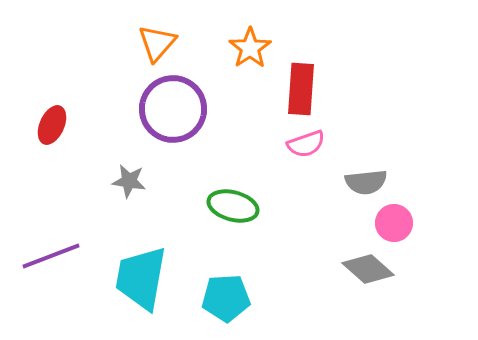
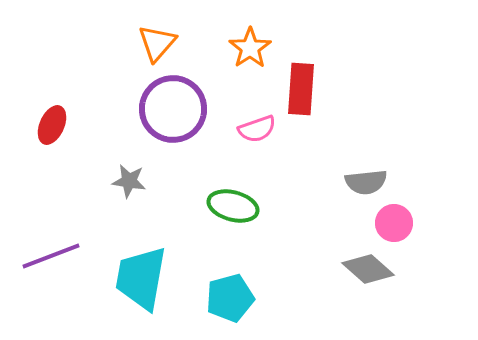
pink semicircle: moved 49 px left, 15 px up
cyan pentagon: moved 4 px right; rotated 12 degrees counterclockwise
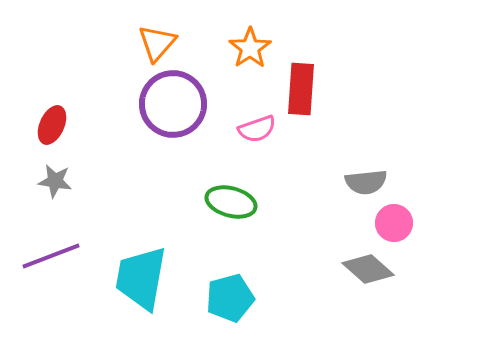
purple circle: moved 5 px up
gray star: moved 74 px left
green ellipse: moved 2 px left, 4 px up
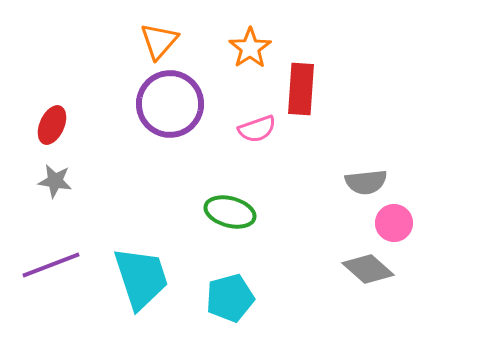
orange triangle: moved 2 px right, 2 px up
purple circle: moved 3 px left
green ellipse: moved 1 px left, 10 px down
purple line: moved 9 px down
cyan trapezoid: rotated 152 degrees clockwise
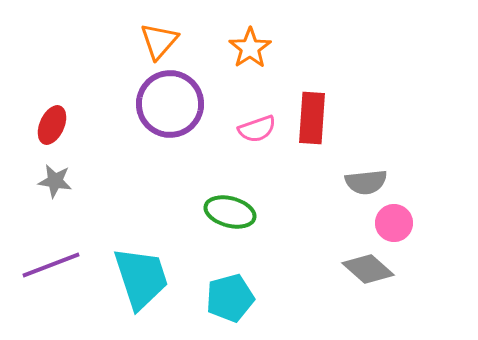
red rectangle: moved 11 px right, 29 px down
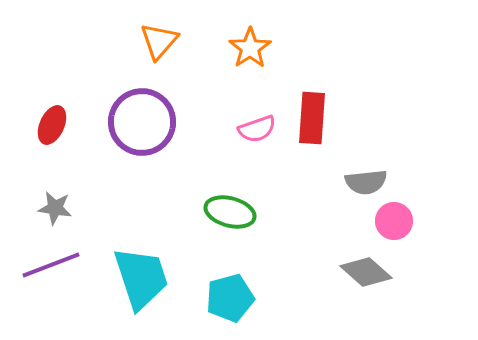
purple circle: moved 28 px left, 18 px down
gray star: moved 27 px down
pink circle: moved 2 px up
gray diamond: moved 2 px left, 3 px down
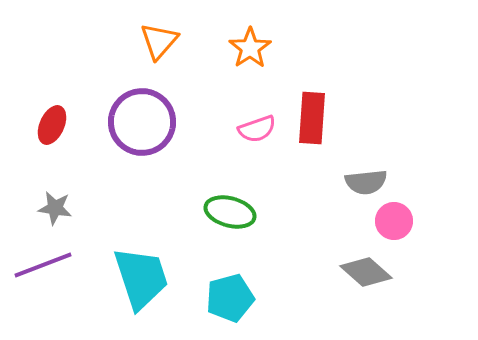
purple line: moved 8 px left
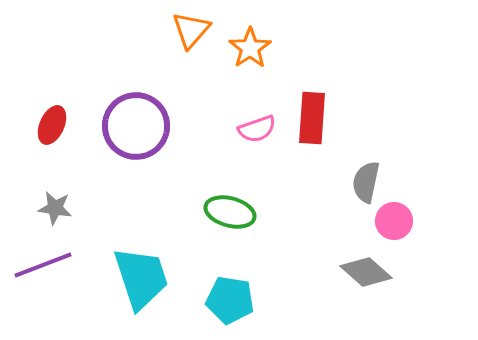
orange triangle: moved 32 px right, 11 px up
purple circle: moved 6 px left, 4 px down
gray semicircle: rotated 108 degrees clockwise
cyan pentagon: moved 2 px down; rotated 24 degrees clockwise
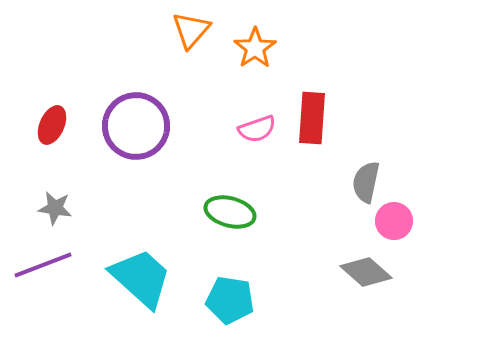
orange star: moved 5 px right
cyan trapezoid: rotated 30 degrees counterclockwise
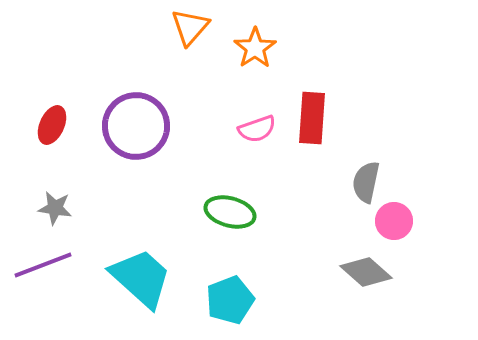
orange triangle: moved 1 px left, 3 px up
cyan pentagon: rotated 30 degrees counterclockwise
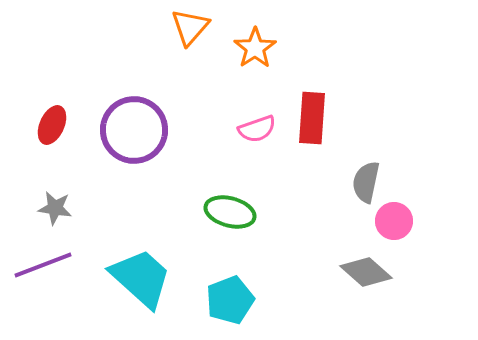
purple circle: moved 2 px left, 4 px down
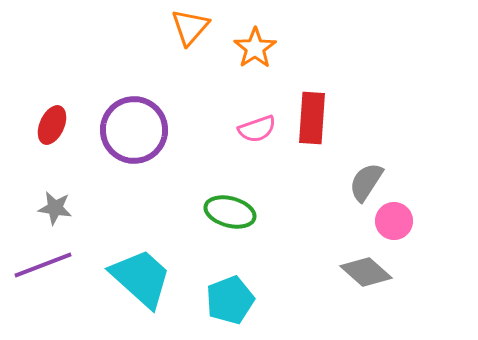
gray semicircle: rotated 21 degrees clockwise
